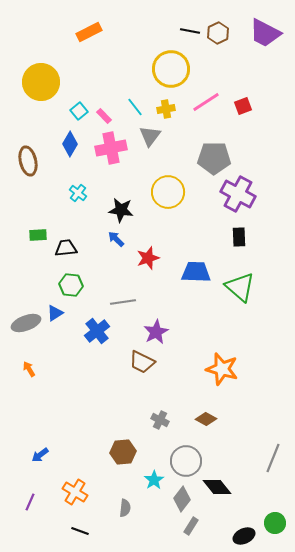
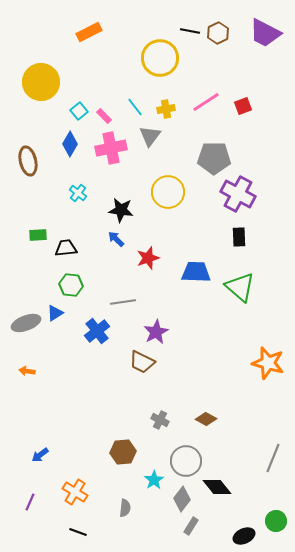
yellow circle at (171, 69): moved 11 px left, 11 px up
orange arrow at (29, 369): moved 2 px left, 2 px down; rotated 49 degrees counterclockwise
orange star at (222, 369): moved 46 px right, 6 px up
green circle at (275, 523): moved 1 px right, 2 px up
black line at (80, 531): moved 2 px left, 1 px down
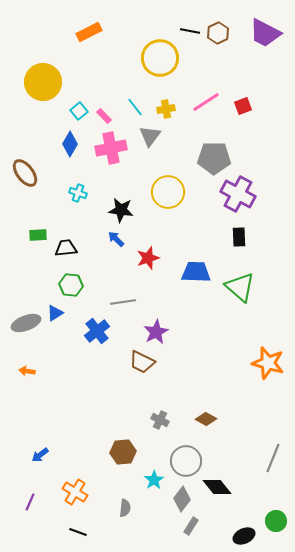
yellow circle at (41, 82): moved 2 px right
brown ellipse at (28, 161): moved 3 px left, 12 px down; rotated 24 degrees counterclockwise
cyan cross at (78, 193): rotated 18 degrees counterclockwise
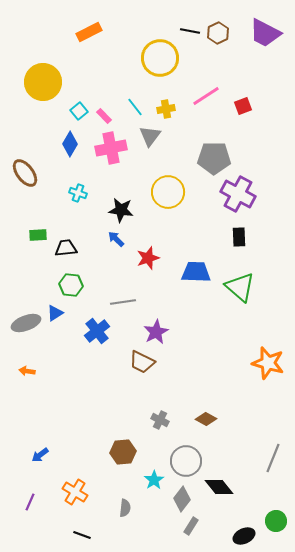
pink line at (206, 102): moved 6 px up
black diamond at (217, 487): moved 2 px right
black line at (78, 532): moved 4 px right, 3 px down
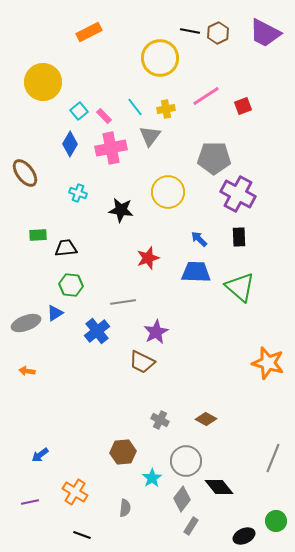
blue arrow at (116, 239): moved 83 px right
cyan star at (154, 480): moved 2 px left, 2 px up
purple line at (30, 502): rotated 54 degrees clockwise
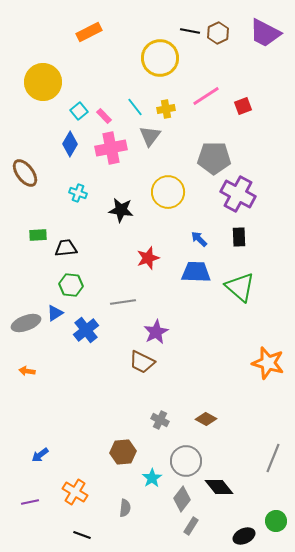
blue cross at (97, 331): moved 11 px left, 1 px up
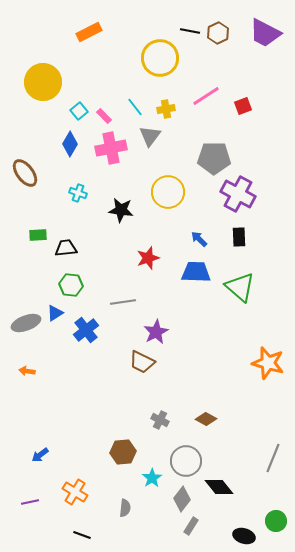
black ellipse at (244, 536): rotated 40 degrees clockwise
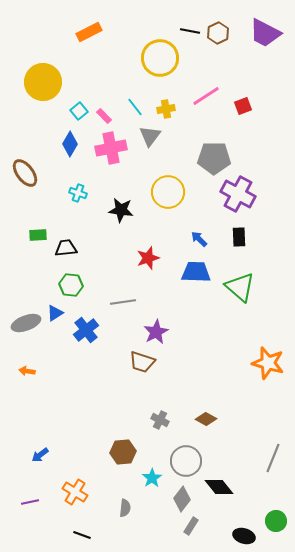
brown trapezoid at (142, 362): rotated 8 degrees counterclockwise
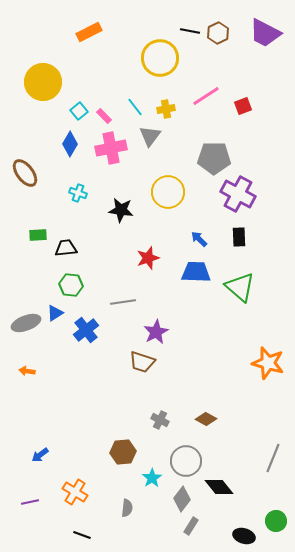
gray semicircle at (125, 508): moved 2 px right
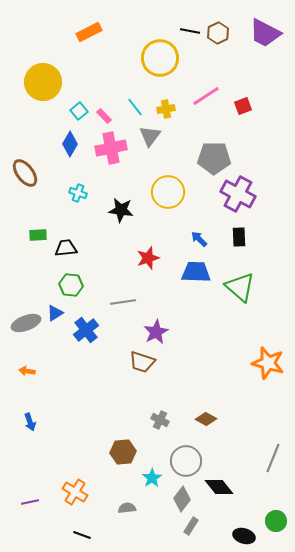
blue arrow at (40, 455): moved 10 px left, 33 px up; rotated 72 degrees counterclockwise
gray semicircle at (127, 508): rotated 102 degrees counterclockwise
